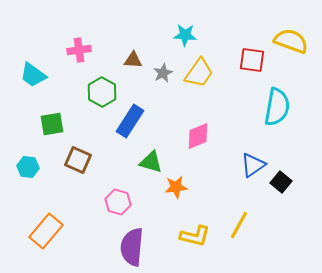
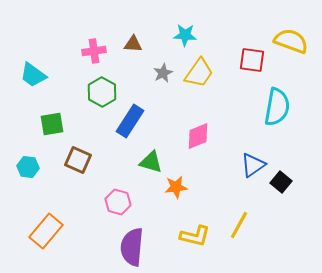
pink cross: moved 15 px right, 1 px down
brown triangle: moved 16 px up
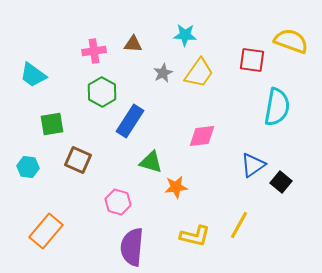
pink diamond: moved 4 px right; rotated 16 degrees clockwise
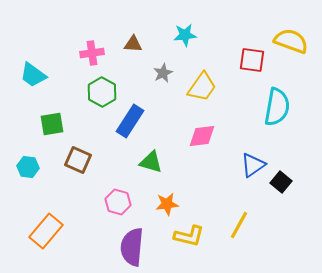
cyan star: rotated 10 degrees counterclockwise
pink cross: moved 2 px left, 2 px down
yellow trapezoid: moved 3 px right, 14 px down
orange star: moved 9 px left, 17 px down
yellow L-shape: moved 6 px left
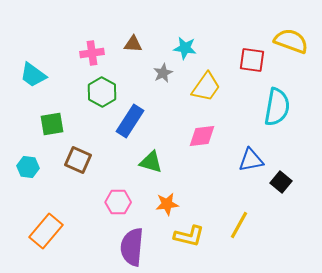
cyan star: moved 13 px down; rotated 15 degrees clockwise
yellow trapezoid: moved 4 px right
blue triangle: moved 2 px left, 5 px up; rotated 24 degrees clockwise
pink hexagon: rotated 15 degrees counterclockwise
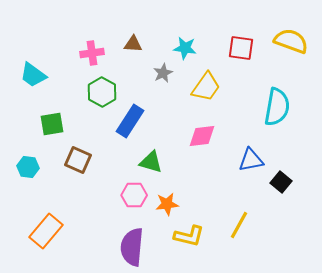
red square: moved 11 px left, 12 px up
pink hexagon: moved 16 px right, 7 px up
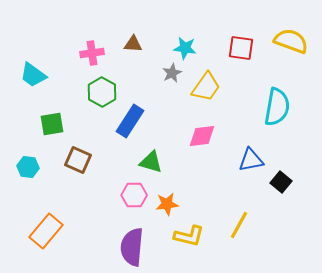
gray star: moved 9 px right
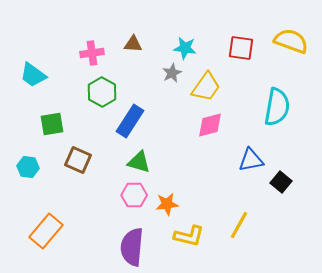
pink diamond: moved 8 px right, 11 px up; rotated 8 degrees counterclockwise
green triangle: moved 12 px left
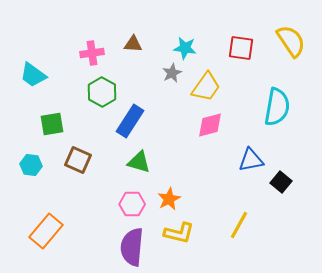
yellow semicircle: rotated 36 degrees clockwise
cyan hexagon: moved 3 px right, 2 px up
pink hexagon: moved 2 px left, 9 px down
orange star: moved 2 px right, 5 px up; rotated 20 degrees counterclockwise
yellow L-shape: moved 10 px left, 3 px up
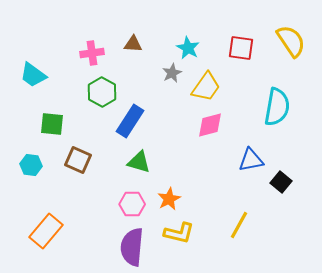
cyan star: moved 3 px right; rotated 20 degrees clockwise
green square: rotated 15 degrees clockwise
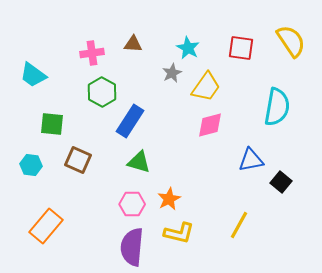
orange rectangle: moved 5 px up
